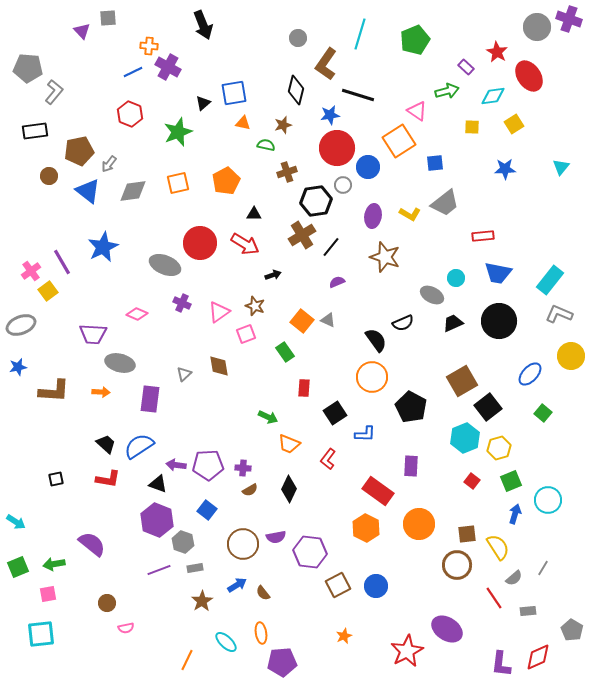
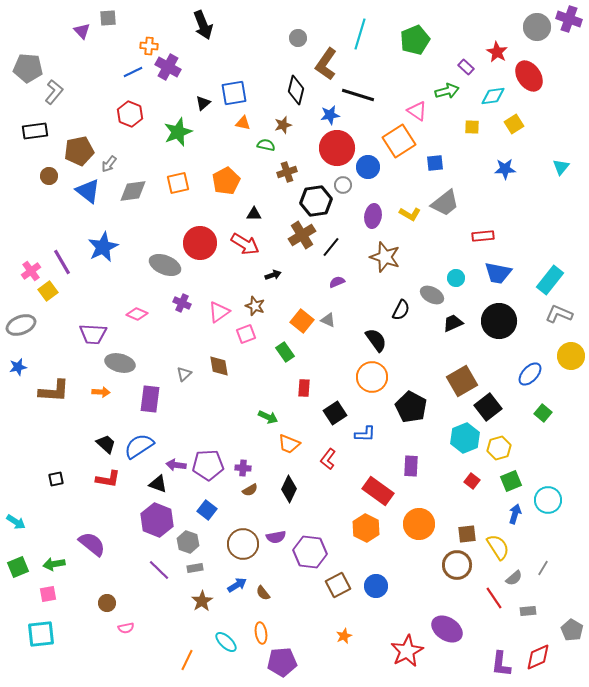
black semicircle at (403, 323): moved 2 px left, 13 px up; rotated 40 degrees counterclockwise
gray hexagon at (183, 542): moved 5 px right
purple line at (159, 570): rotated 65 degrees clockwise
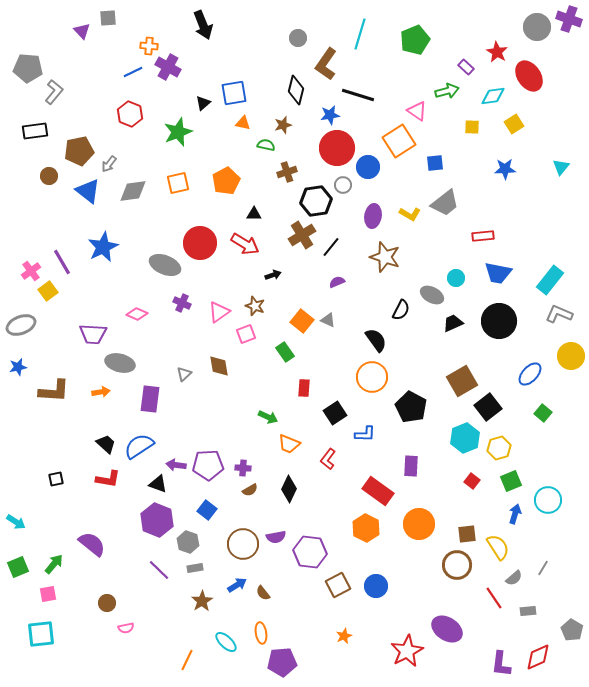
orange arrow at (101, 392): rotated 12 degrees counterclockwise
green arrow at (54, 564): rotated 140 degrees clockwise
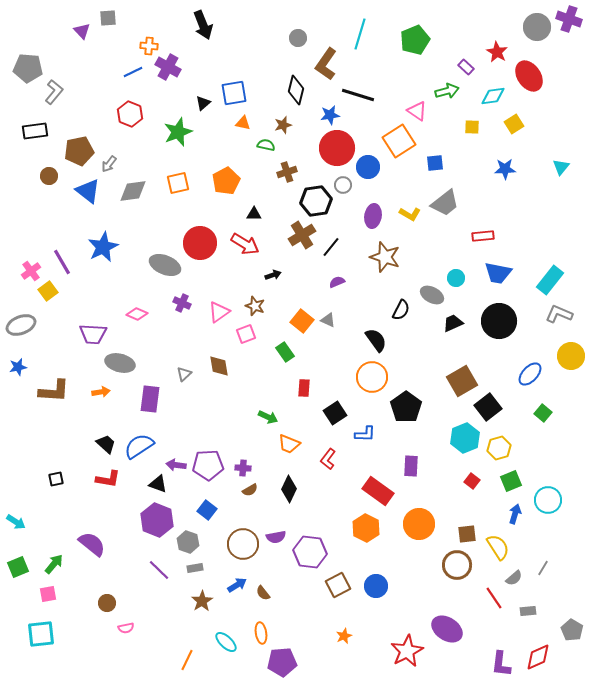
black pentagon at (411, 407): moved 5 px left; rotated 8 degrees clockwise
